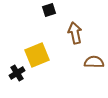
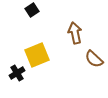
black square: moved 17 px left; rotated 16 degrees counterclockwise
brown semicircle: moved 3 px up; rotated 138 degrees counterclockwise
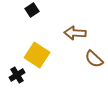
brown arrow: rotated 75 degrees counterclockwise
yellow square: rotated 35 degrees counterclockwise
black cross: moved 2 px down
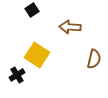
brown arrow: moved 5 px left, 6 px up
brown semicircle: rotated 120 degrees counterclockwise
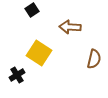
yellow square: moved 2 px right, 2 px up
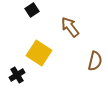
brown arrow: rotated 50 degrees clockwise
brown semicircle: moved 1 px right, 2 px down
